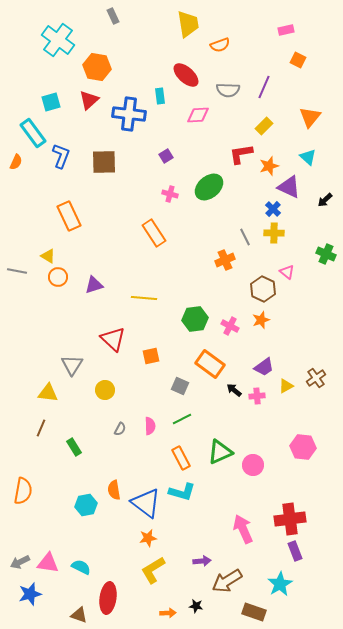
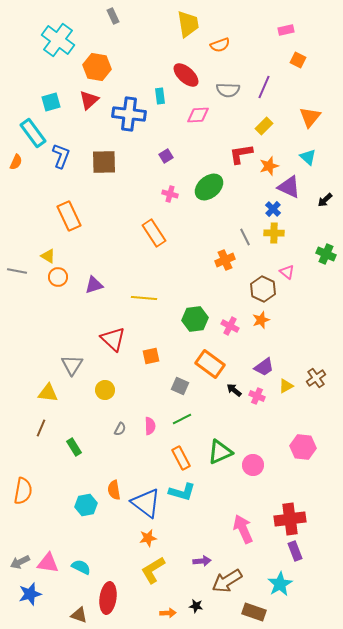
pink cross at (257, 396): rotated 28 degrees clockwise
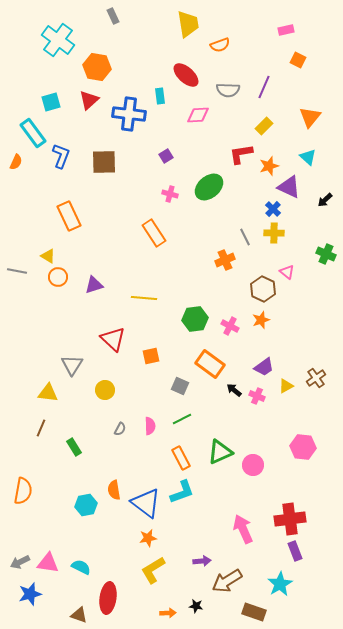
cyan L-shape at (182, 492): rotated 36 degrees counterclockwise
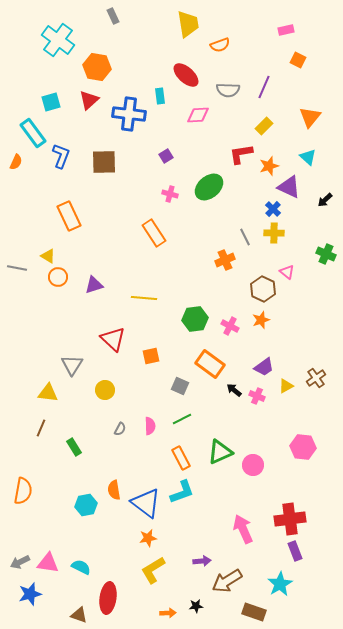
gray line at (17, 271): moved 3 px up
black star at (196, 606): rotated 16 degrees counterclockwise
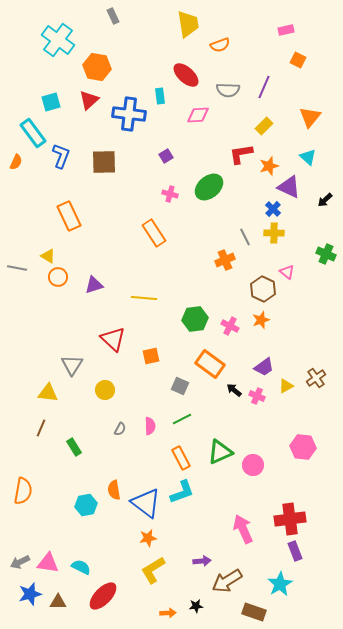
red ellipse at (108, 598): moved 5 px left, 2 px up; rotated 36 degrees clockwise
brown triangle at (79, 615): moved 21 px left, 13 px up; rotated 18 degrees counterclockwise
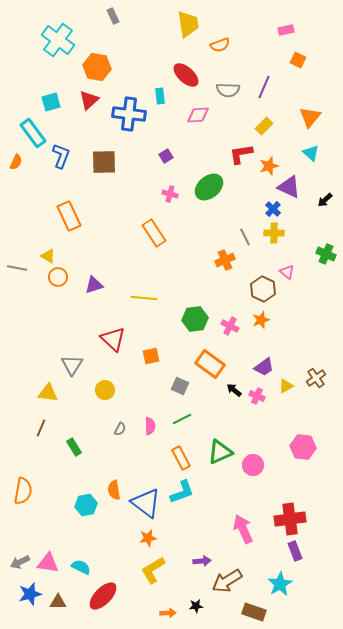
cyan triangle at (308, 157): moved 3 px right, 4 px up
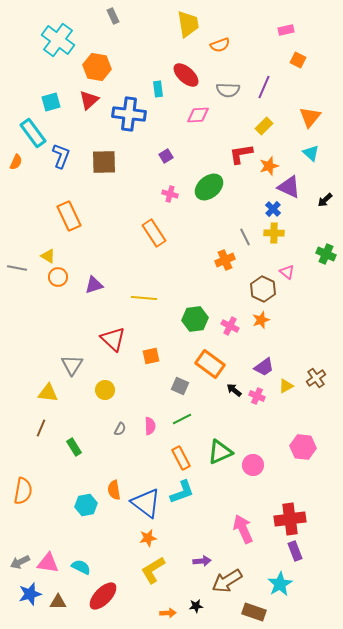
cyan rectangle at (160, 96): moved 2 px left, 7 px up
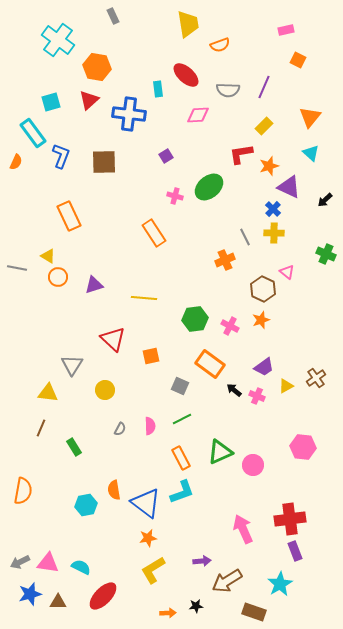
pink cross at (170, 194): moved 5 px right, 2 px down
